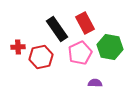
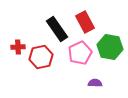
red rectangle: moved 1 px up
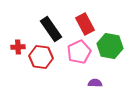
red rectangle: moved 2 px down
black rectangle: moved 6 px left
green hexagon: moved 1 px up
pink pentagon: moved 1 px left, 1 px up
red hexagon: rotated 20 degrees clockwise
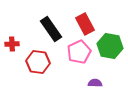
red cross: moved 6 px left, 3 px up
red hexagon: moved 3 px left, 5 px down
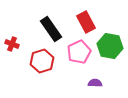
red rectangle: moved 1 px right, 2 px up
red cross: rotated 24 degrees clockwise
red hexagon: moved 4 px right, 1 px up; rotated 25 degrees counterclockwise
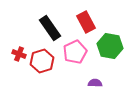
black rectangle: moved 1 px left, 1 px up
red cross: moved 7 px right, 10 px down
pink pentagon: moved 4 px left
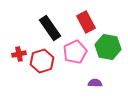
green hexagon: moved 2 px left, 1 px down
red cross: rotated 32 degrees counterclockwise
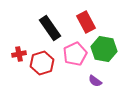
green hexagon: moved 4 px left, 2 px down
pink pentagon: moved 2 px down
red hexagon: moved 2 px down
purple semicircle: moved 2 px up; rotated 144 degrees counterclockwise
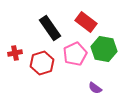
red rectangle: rotated 25 degrees counterclockwise
red cross: moved 4 px left, 1 px up
purple semicircle: moved 7 px down
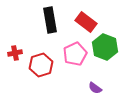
black rectangle: moved 8 px up; rotated 25 degrees clockwise
green hexagon: moved 1 px right, 2 px up; rotated 10 degrees clockwise
red hexagon: moved 1 px left, 2 px down
